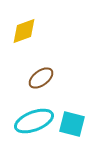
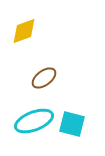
brown ellipse: moved 3 px right
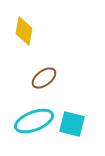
yellow diamond: rotated 60 degrees counterclockwise
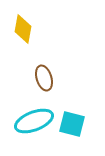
yellow diamond: moved 1 px left, 2 px up
brown ellipse: rotated 70 degrees counterclockwise
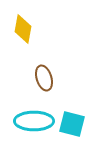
cyan ellipse: rotated 21 degrees clockwise
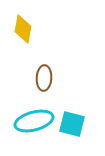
brown ellipse: rotated 20 degrees clockwise
cyan ellipse: rotated 15 degrees counterclockwise
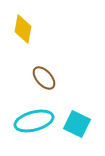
brown ellipse: rotated 45 degrees counterclockwise
cyan square: moved 5 px right; rotated 12 degrees clockwise
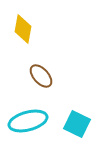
brown ellipse: moved 3 px left, 2 px up
cyan ellipse: moved 6 px left
